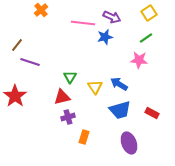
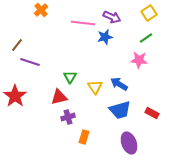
red triangle: moved 3 px left
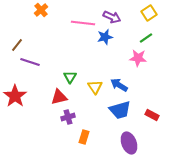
pink star: moved 1 px left, 2 px up
blue arrow: moved 1 px down
red rectangle: moved 2 px down
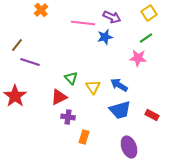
green triangle: moved 1 px right, 1 px down; rotated 16 degrees counterclockwise
yellow triangle: moved 2 px left
red triangle: rotated 12 degrees counterclockwise
purple cross: rotated 24 degrees clockwise
purple ellipse: moved 4 px down
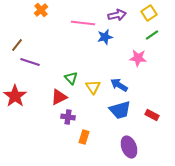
purple arrow: moved 5 px right, 2 px up; rotated 36 degrees counterclockwise
green line: moved 6 px right, 3 px up
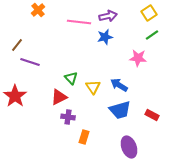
orange cross: moved 3 px left
purple arrow: moved 9 px left, 1 px down
pink line: moved 4 px left, 1 px up
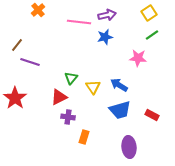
purple arrow: moved 1 px left, 1 px up
green triangle: rotated 24 degrees clockwise
red star: moved 2 px down
purple ellipse: rotated 15 degrees clockwise
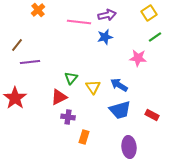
green line: moved 3 px right, 2 px down
purple line: rotated 24 degrees counterclockwise
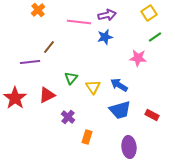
brown line: moved 32 px right, 2 px down
red triangle: moved 12 px left, 2 px up
purple cross: rotated 32 degrees clockwise
orange rectangle: moved 3 px right
